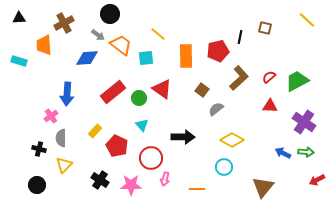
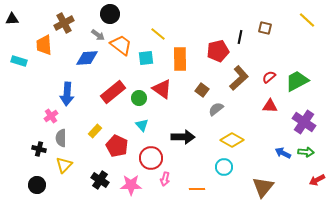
black triangle at (19, 18): moved 7 px left, 1 px down
orange rectangle at (186, 56): moved 6 px left, 3 px down
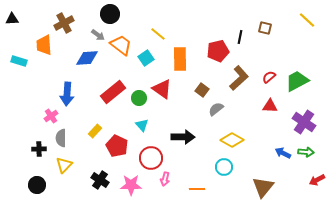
cyan square at (146, 58): rotated 28 degrees counterclockwise
black cross at (39, 149): rotated 16 degrees counterclockwise
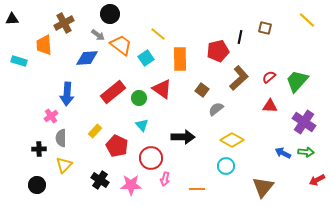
green trapezoid at (297, 81): rotated 20 degrees counterclockwise
cyan circle at (224, 167): moved 2 px right, 1 px up
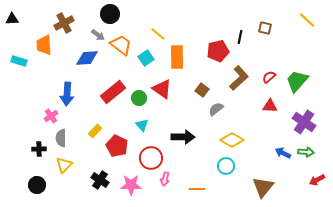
orange rectangle at (180, 59): moved 3 px left, 2 px up
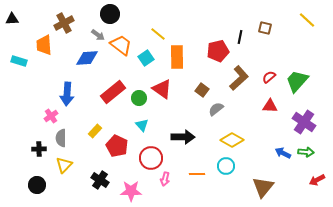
pink star at (131, 185): moved 6 px down
orange line at (197, 189): moved 15 px up
